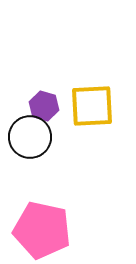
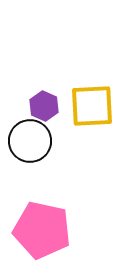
purple hexagon: rotated 8 degrees clockwise
black circle: moved 4 px down
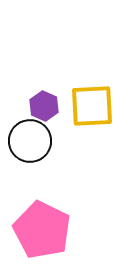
pink pentagon: rotated 14 degrees clockwise
